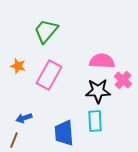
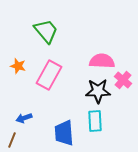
green trapezoid: rotated 100 degrees clockwise
brown line: moved 2 px left
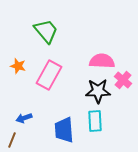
blue trapezoid: moved 3 px up
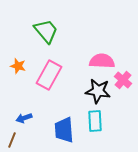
black star: rotated 10 degrees clockwise
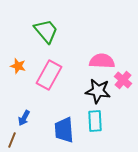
blue arrow: rotated 42 degrees counterclockwise
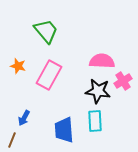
pink cross: moved 1 px down; rotated 18 degrees clockwise
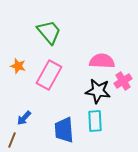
green trapezoid: moved 3 px right, 1 px down
blue arrow: rotated 14 degrees clockwise
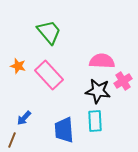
pink rectangle: rotated 72 degrees counterclockwise
